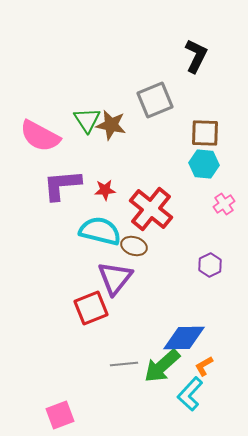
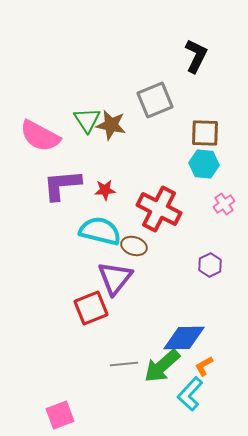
red cross: moved 8 px right; rotated 12 degrees counterclockwise
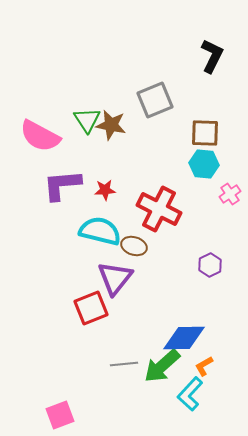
black L-shape: moved 16 px right
pink cross: moved 6 px right, 10 px up
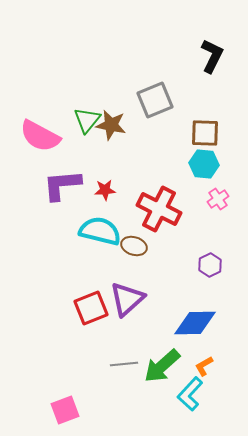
green triangle: rotated 12 degrees clockwise
pink cross: moved 12 px left, 5 px down
purple triangle: moved 12 px right, 21 px down; rotated 9 degrees clockwise
blue diamond: moved 11 px right, 15 px up
pink square: moved 5 px right, 5 px up
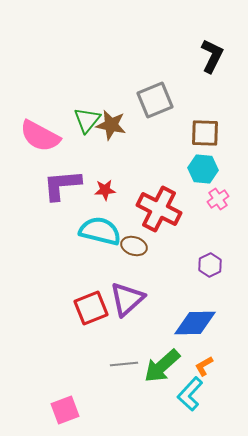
cyan hexagon: moved 1 px left, 5 px down
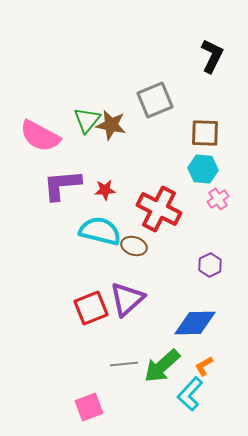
pink square: moved 24 px right, 3 px up
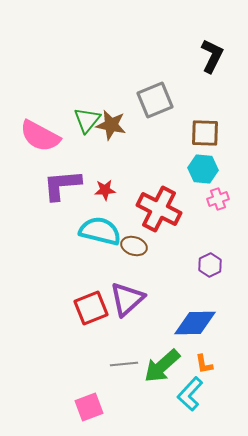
pink cross: rotated 15 degrees clockwise
orange L-shape: moved 2 px up; rotated 70 degrees counterclockwise
